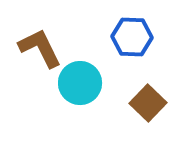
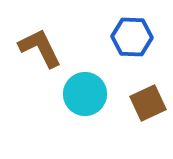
cyan circle: moved 5 px right, 11 px down
brown square: rotated 21 degrees clockwise
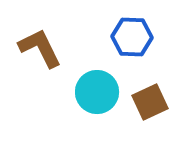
cyan circle: moved 12 px right, 2 px up
brown square: moved 2 px right, 1 px up
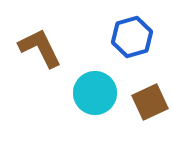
blue hexagon: rotated 18 degrees counterclockwise
cyan circle: moved 2 px left, 1 px down
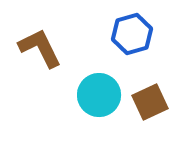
blue hexagon: moved 3 px up
cyan circle: moved 4 px right, 2 px down
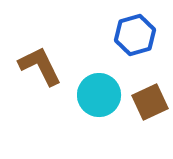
blue hexagon: moved 3 px right, 1 px down
brown L-shape: moved 18 px down
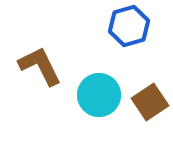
blue hexagon: moved 6 px left, 9 px up
brown square: rotated 9 degrees counterclockwise
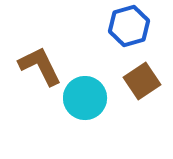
cyan circle: moved 14 px left, 3 px down
brown square: moved 8 px left, 21 px up
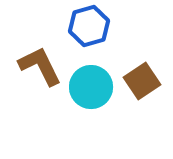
blue hexagon: moved 40 px left
cyan circle: moved 6 px right, 11 px up
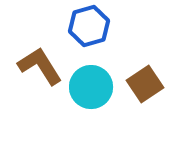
brown L-shape: rotated 6 degrees counterclockwise
brown square: moved 3 px right, 3 px down
